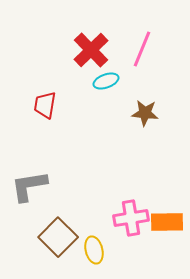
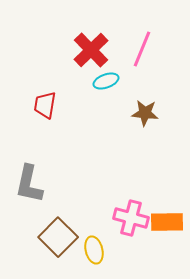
gray L-shape: moved 2 px up; rotated 69 degrees counterclockwise
pink cross: rotated 24 degrees clockwise
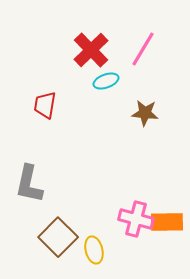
pink line: moved 1 px right; rotated 9 degrees clockwise
pink cross: moved 5 px right, 1 px down
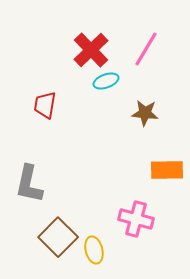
pink line: moved 3 px right
orange rectangle: moved 52 px up
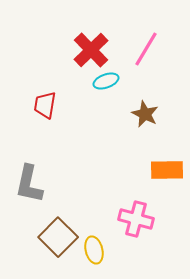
brown star: moved 1 px down; rotated 20 degrees clockwise
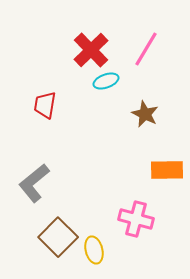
gray L-shape: moved 5 px right, 1 px up; rotated 39 degrees clockwise
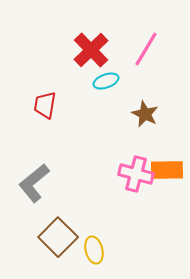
pink cross: moved 45 px up
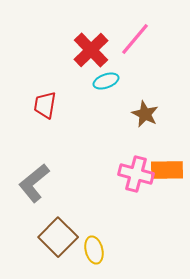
pink line: moved 11 px left, 10 px up; rotated 9 degrees clockwise
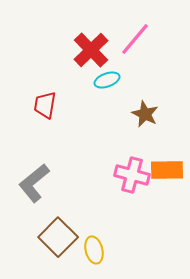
cyan ellipse: moved 1 px right, 1 px up
pink cross: moved 4 px left, 1 px down
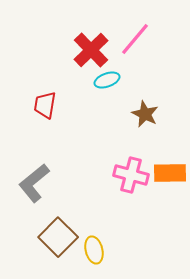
orange rectangle: moved 3 px right, 3 px down
pink cross: moved 1 px left
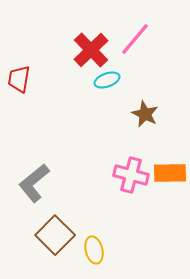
red trapezoid: moved 26 px left, 26 px up
brown square: moved 3 px left, 2 px up
